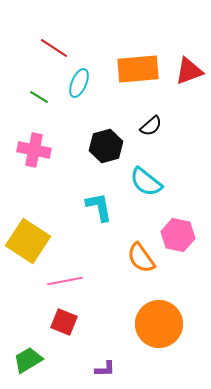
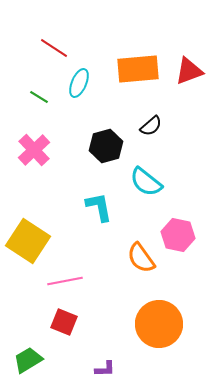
pink cross: rotated 36 degrees clockwise
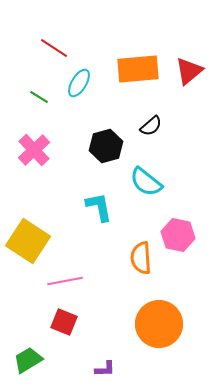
red triangle: rotated 20 degrees counterclockwise
cyan ellipse: rotated 8 degrees clockwise
orange semicircle: rotated 32 degrees clockwise
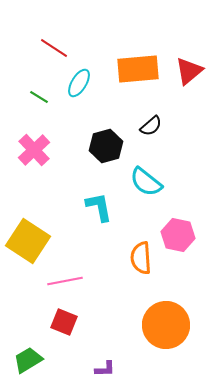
orange circle: moved 7 px right, 1 px down
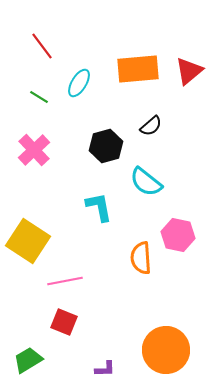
red line: moved 12 px left, 2 px up; rotated 20 degrees clockwise
orange circle: moved 25 px down
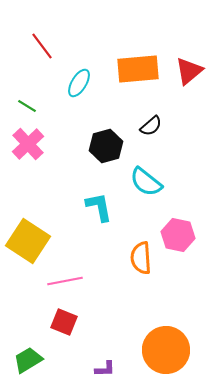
green line: moved 12 px left, 9 px down
pink cross: moved 6 px left, 6 px up
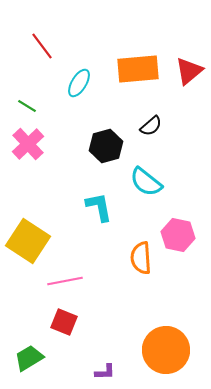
green trapezoid: moved 1 px right, 2 px up
purple L-shape: moved 3 px down
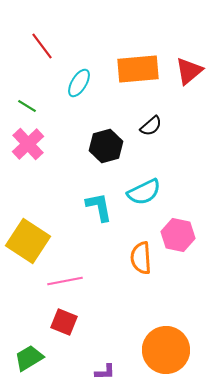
cyan semicircle: moved 2 px left, 10 px down; rotated 64 degrees counterclockwise
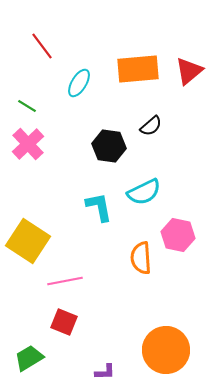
black hexagon: moved 3 px right; rotated 24 degrees clockwise
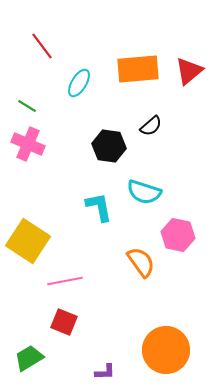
pink cross: rotated 24 degrees counterclockwise
cyan semicircle: rotated 44 degrees clockwise
orange semicircle: moved 4 px down; rotated 148 degrees clockwise
